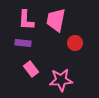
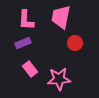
pink trapezoid: moved 5 px right, 3 px up
purple rectangle: rotated 28 degrees counterclockwise
pink rectangle: moved 1 px left
pink star: moved 2 px left, 1 px up
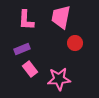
purple rectangle: moved 1 px left, 6 px down
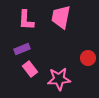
red circle: moved 13 px right, 15 px down
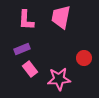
red circle: moved 4 px left
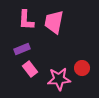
pink trapezoid: moved 7 px left, 5 px down
red circle: moved 2 px left, 10 px down
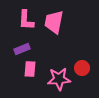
pink rectangle: rotated 42 degrees clockwise
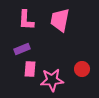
pink trapezoid: moved 6 px right, 2 px up
red circle: moved 1 px down
pink star: moved 7 px left, 1 px down
